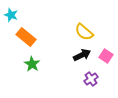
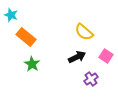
black arrow: moved 5 px left, 2 px down
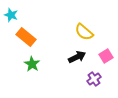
pink square: rotated 24 degrees clockwise
purple cross: moved 3 px right
